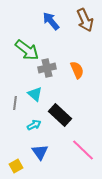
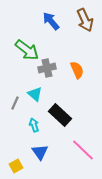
gray line: rotated 16 degrees clockwise
cyan arrow: rotated 80 degrees counterclockwise
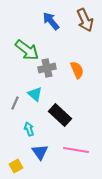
cyan arrow: moved 5 px left, 4 px down
pink line: moved 7 px left; rotated 35 degrees counterclockwise
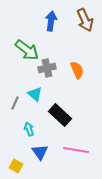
blue arrow: rotated 48 degrees clockwise
yellow square: rotated 32 degrees counterclockwise
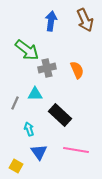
cyan triangle: rotated 42 degrees counterclockwise
blue triangle: moved 1 px left
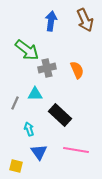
yellow square: rotated 16 degrees counterclockwise
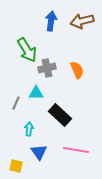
brown arrow: moved 3 px left, 1 px down; rotated 100 degrees clockwise
green arrow: rotated 20 degrees clockwise
cyan triangle: moved 1 px right, 1 px up
gray line: moved 1 px right
cyan arrow: rotated 24 degrees clockwise
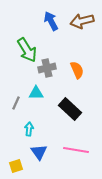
blue arrow: rotated 36 degrees counterclockwise
black rectangle: moved 10 px right, 6 px up
yellow square: rotated 32 degrees counterclockwise
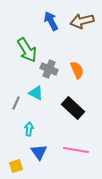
gray cross: moved 2 px right, 1 px down; rotated 36 degrees clockwise
cyan triangle: rotated 28 degrees clockwise
black rectangle: moved 3 px right, 1 px up
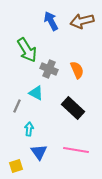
gray line: moved 1 px right, 3 px down
